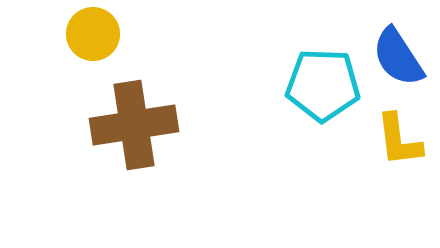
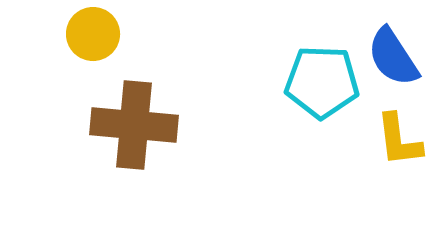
blue semicircle: moved 5 px left
cyan pentagon: moved 1 px left, 3 px up
brown cross: rotated 14 degrees clockwise
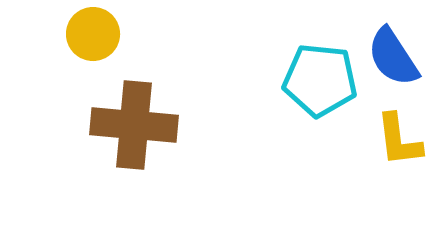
cyan pentagon: moved 2 px left, 2 px up; rotated 4 degrees clockwise
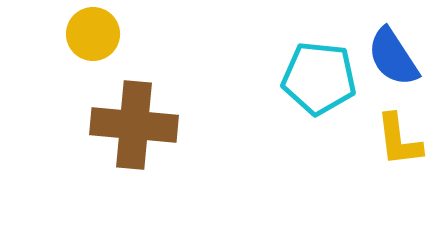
cyan pentagon: moved 1 px left, 2 px up
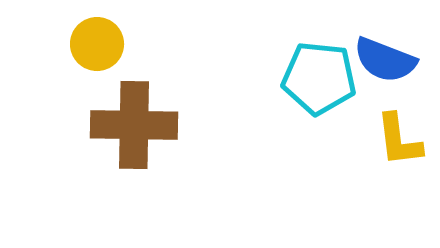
yellow circle: moved 4 px right, 10 px down
blue semicircle: moved 8 px left, 3 px down; rotated 36 degrees counterclockwise
brown cross: rotated 4 degrees counterclockwise
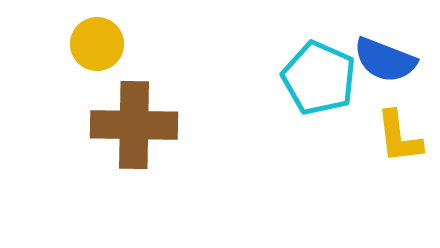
cyan pentagon: rotated 18 degrees clockwise
yellow L-shape: moved 3 px up
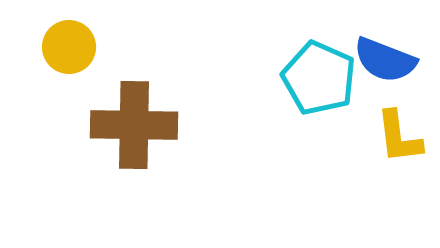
yellow circle: moved 28 px left, 3 px down
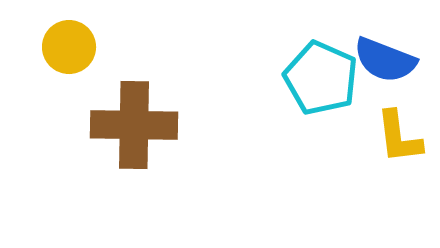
cyan pentagon: moved 2 px right
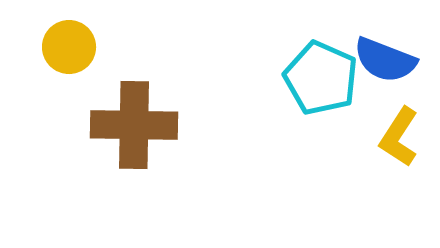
yellow L-shape: rotated 40 degrees clockwise
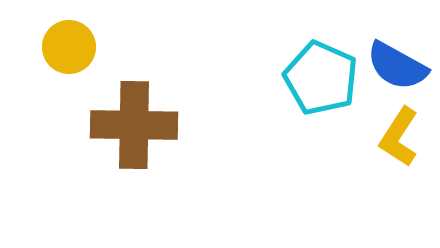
blue semicircle: moved 12 px right, 6 px down; rotated 8 degrees clockwise
